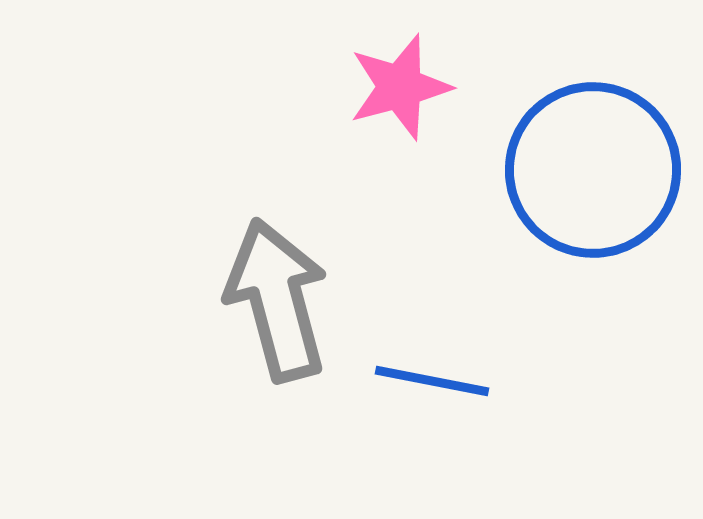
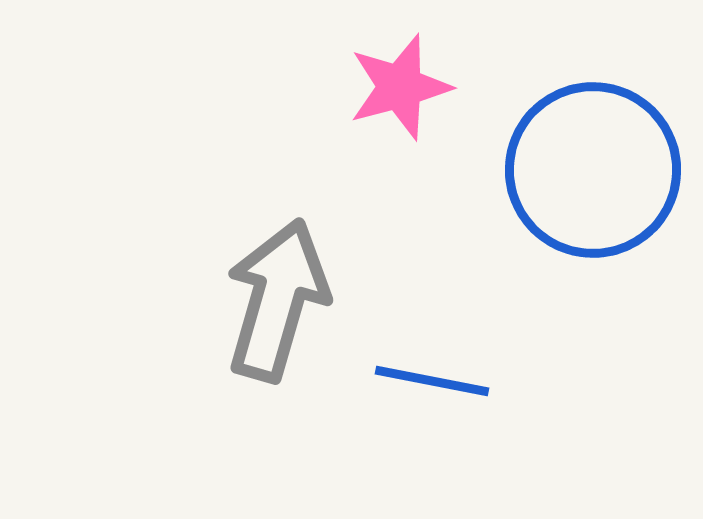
gray arrow: rotated 31 degrees clockwise
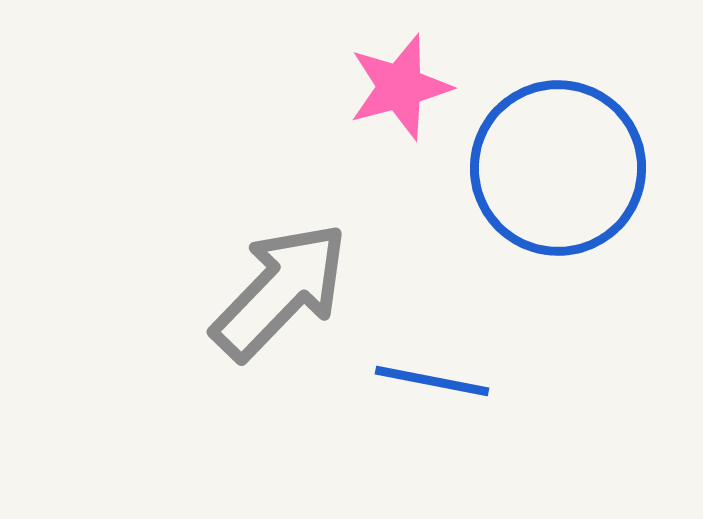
blue circle: moved 35 px left, 2 px up
gray arrow: moved 3 px right, 9 px up; rotated 28 degrees clockwise
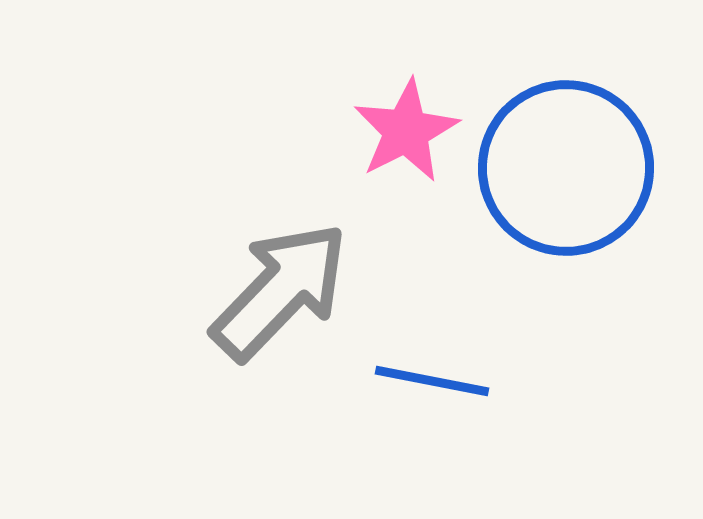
pink star: moved 6 px right, 44 px down; rotated 12 degrees counterclockwise
blue circle: moved 8 px right
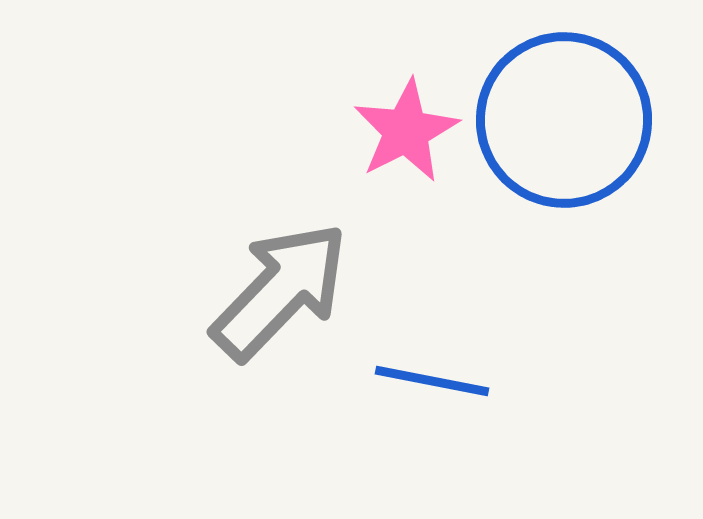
blue circle: moved 2 px left, 48 px up
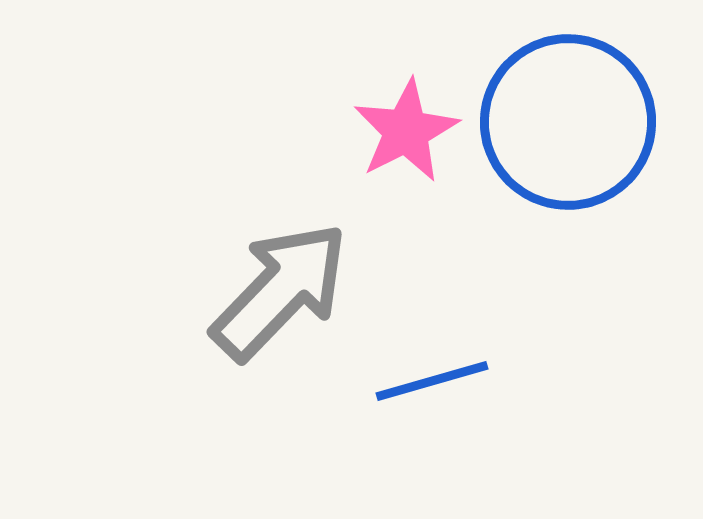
blue circle: moved 4 px right, 2 px down
blue line: rotated 27 degrees counterclockwise
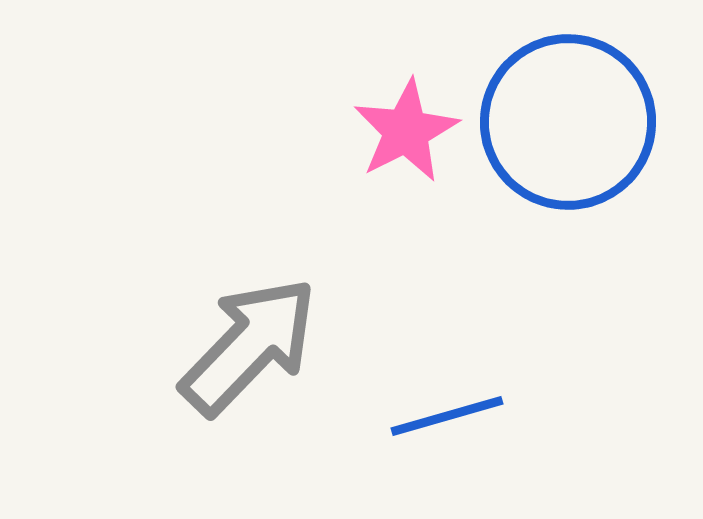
gray arrow: moved 31 px left, 55 px down
blue line: moved 15 px right, 35 px down
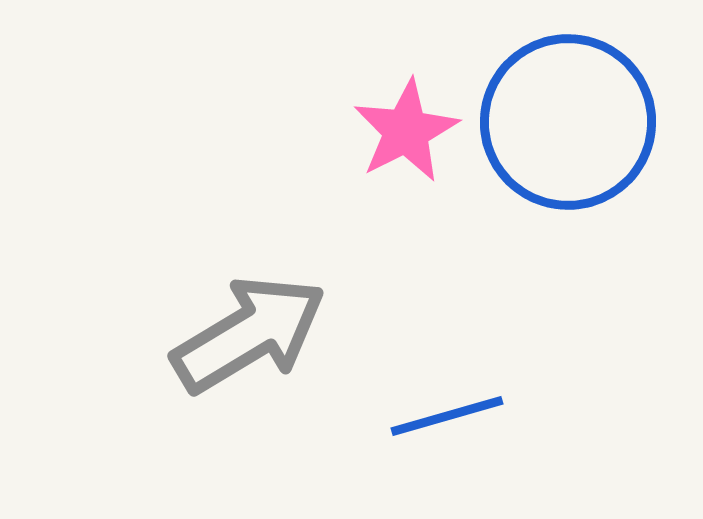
gray arrow: moved 12 px up; rotated 15 degrees clockwise
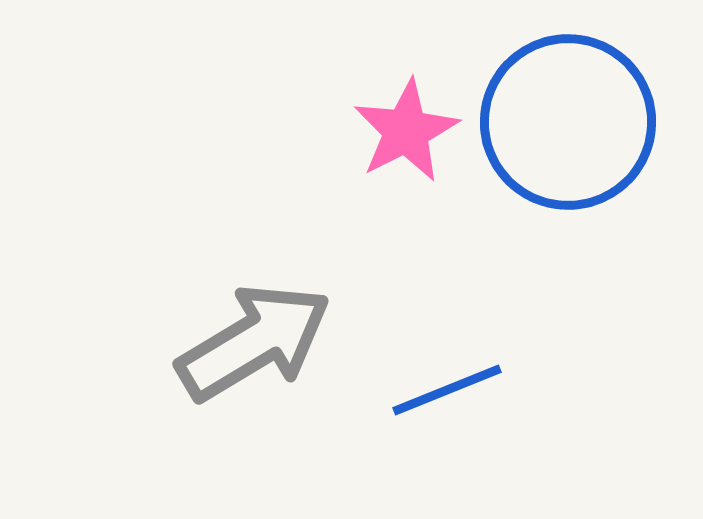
gray arrow: moved 5 px right, 8 px down
blue line: moved 26 px up; rotated 6 degrees counterclockwise
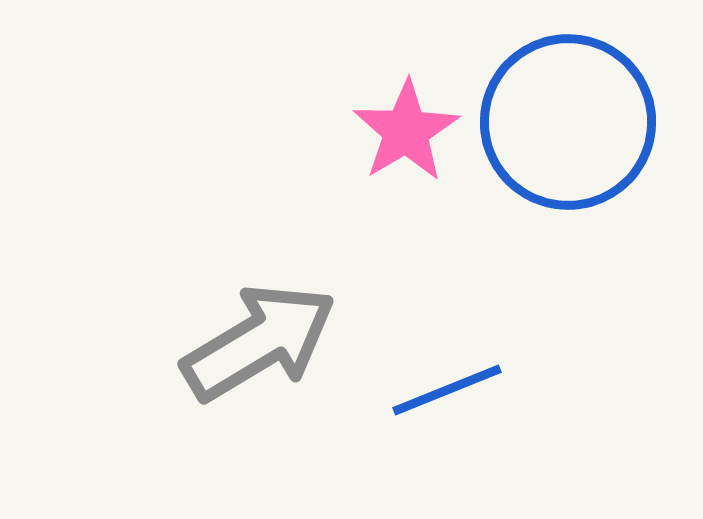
pink star: rotated 4 degrees counterclockwise
gray arrow: moved 5 px right
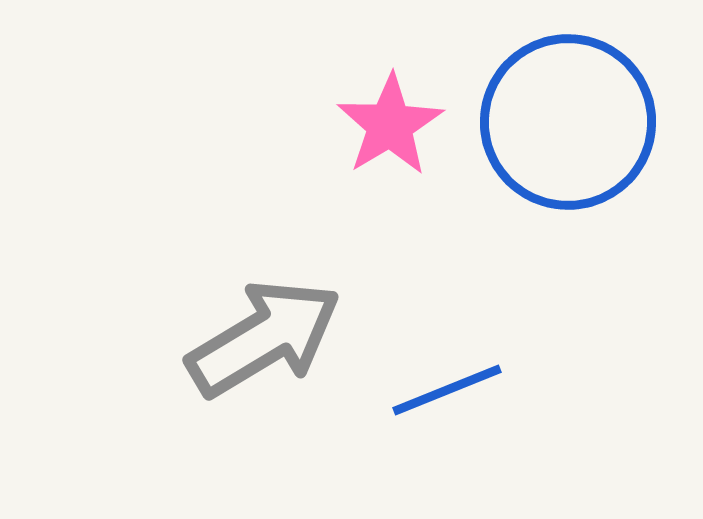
pink star: moved 16 px left, 6 px up
gray arrow: moved 5 px right, 4 px up
